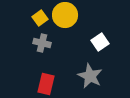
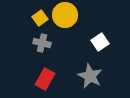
red rectangle: moved 1 px left, 5 px up; rotated 15 degrees clockwise
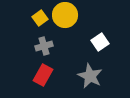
gray cross: moved 2 px right, 3 px down; rotated 30 degrees counterclockwise
red rectangle: moved 2 px left, 4 px up
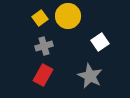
yellow circle: moved 3 px right, 1 px down
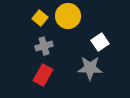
yellow square: rotated 14 degrees counterclockwise
gray star: moved 8 px up; rotated 25 degrees counterclockwise
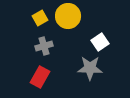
yellow square: rotated 21 degrees clockwise
red rectangle: moved 3 px left, 2 px down
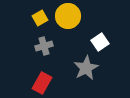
gray star: moved 4 px left; rotated 30 degrees counterclockwise
red rectangle: moved 2 px right, 6 px down
